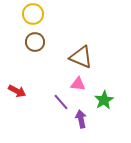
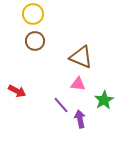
brown circle: moved 1 px up
purple line: moved 3 px down
purple arrow: moved 1 px left
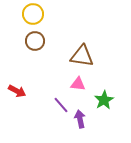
brown triangle: moved 1 px right, 1 px up; rotated 15 degrees counterclockwise
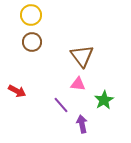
yellow circle: moved 2 px left, 1 px down
brown circle: moved 3 px left, 1 px down
brown triangle: rotated 45 degrees clockwise
purple arrow: moved 2 px right, 5 px down
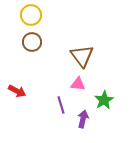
purple line: rotated 24 degrees clockwise
purple arrow: moved 1 px right, 5 px up; rotated 24 degrees clockwise
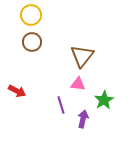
brown triangle: rotated 15 degrees clockwise
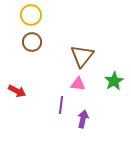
green star: moved 10 px right, 19 px up
purple line: rotated 24 degrees clockwise
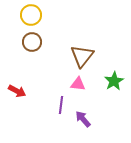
purple arrow: rotated 54 degrees counterclockwise
